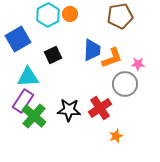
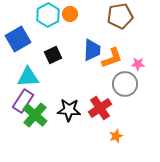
green cross: moved 1 px right, 1 px up
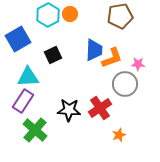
blue trapezoid: moved 2 px right
green cross: moved 15 px down
orange star: moved 3 px right, 1 px up
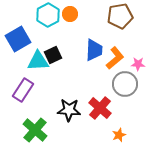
orange L-shape: moved 3 px right; rotated 20 degrees counterclockwise
cyan triangle: moved 10 px right, 16 px up
purple rectangle: moved 11 px up
red cross: rotated 15 degrees counterclockwise
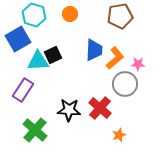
cyan hexagon: moved 14 px left; rotated 15 degrees counterclockwise
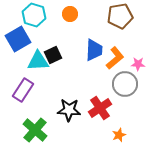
red cross: rotated 15 degrees clockwise
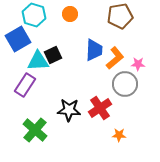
purple rectangle: moved 2 px right, 5 px up
orange star: rotated 24 degrees clockwise
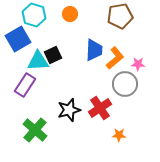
black star: rotated 20 degrees counterclockwise
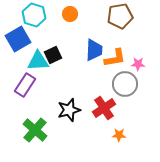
orange L-shape: rotated 30 degrees clockwise
red cross: moved 4 px right
